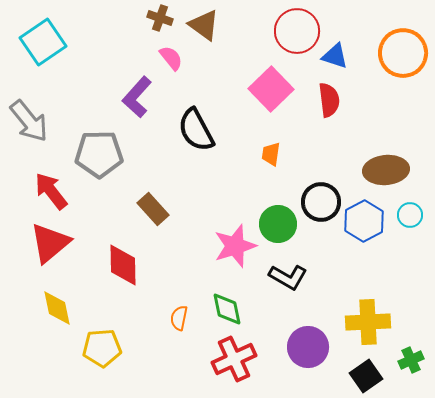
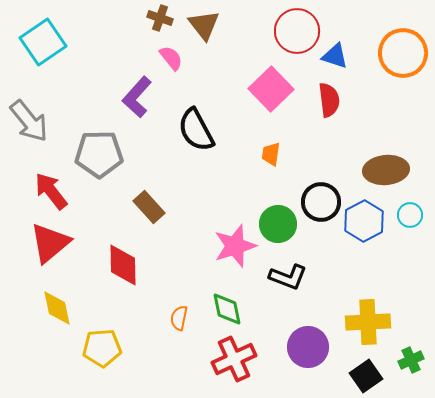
brown triangle: rotated 16 degrees clockwise
brown rectangle: moved 4 px left, 2 px up
black L-shape: rotated 9 degrees counterclockwise
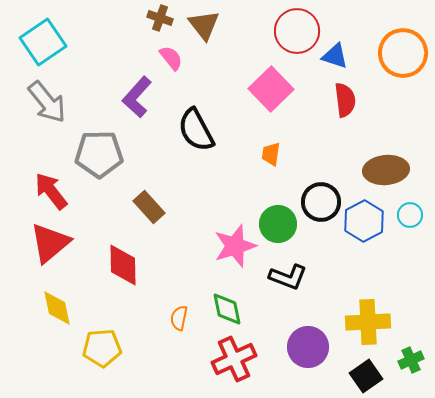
red semicircle: moved 16 px right
gray arrow: moved 18 px right, 19 px up
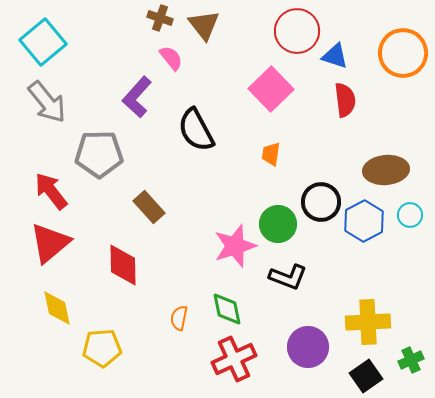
cyan square: rotated 6 degrees counterclockwise
